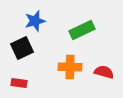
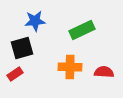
blue star: rotated 10 degrees clockwise
black square: rotated 10 degrees clockwise
red semicircle: rotated 12 degrees counterclockwise
red rectangle: moved 4 px left, 9 px up; rotated 42 degrees counterclockwise
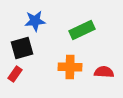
red rectangle: rotated 21 degrees counterclockwise
